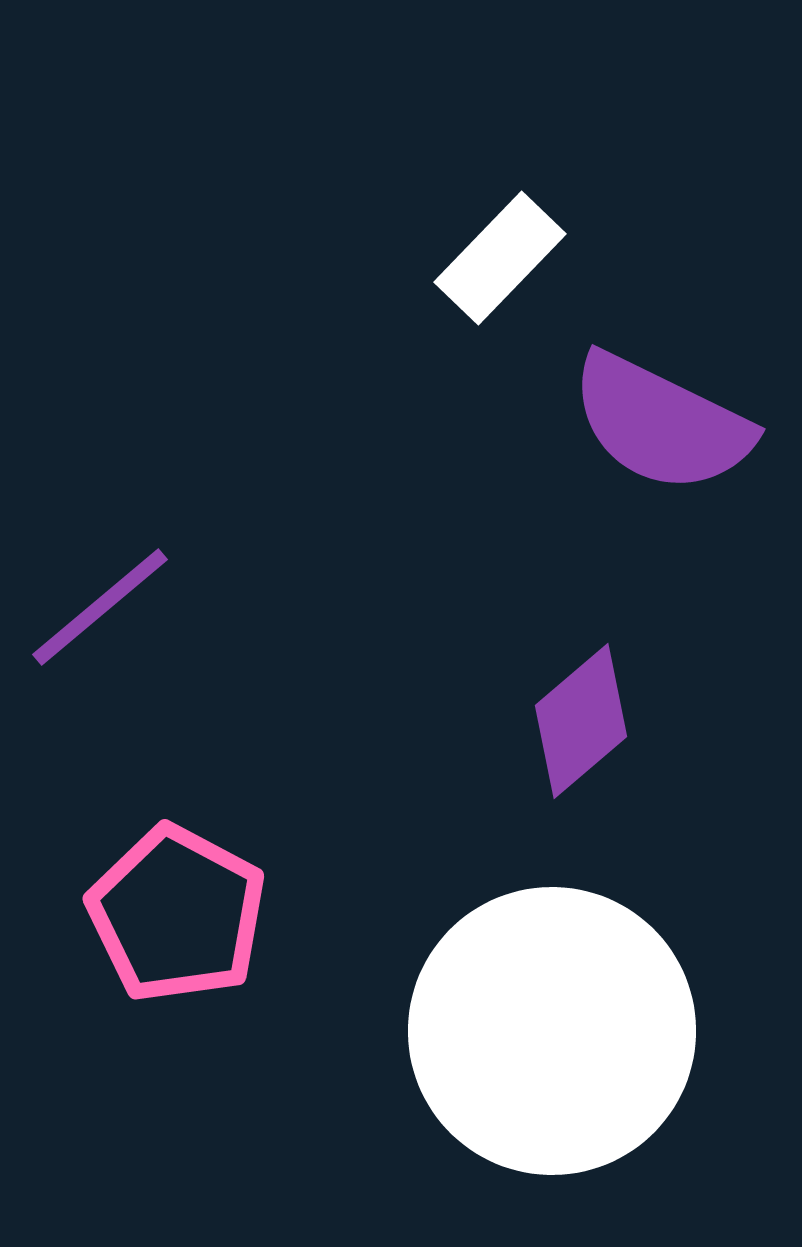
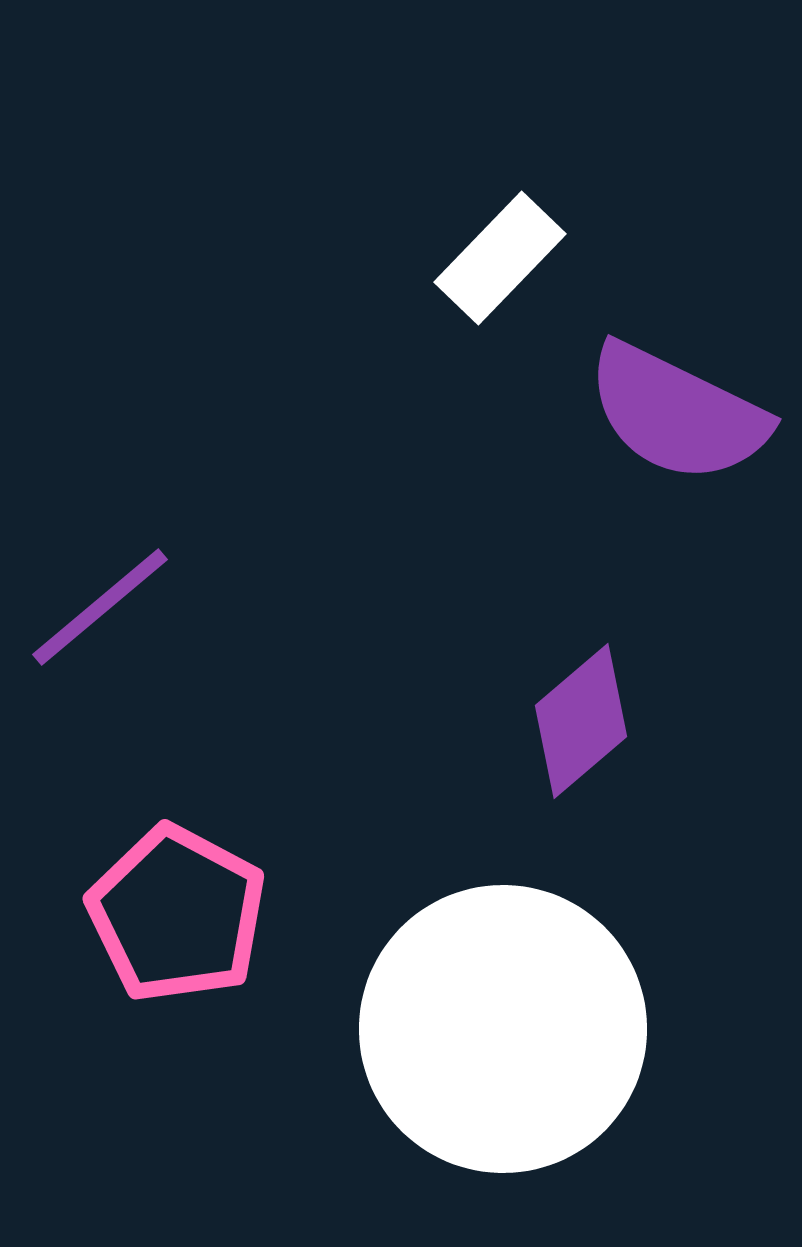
purple semicircle: moved 16 px right, 10 px up
white circle: moved 49 px left, 2 px up
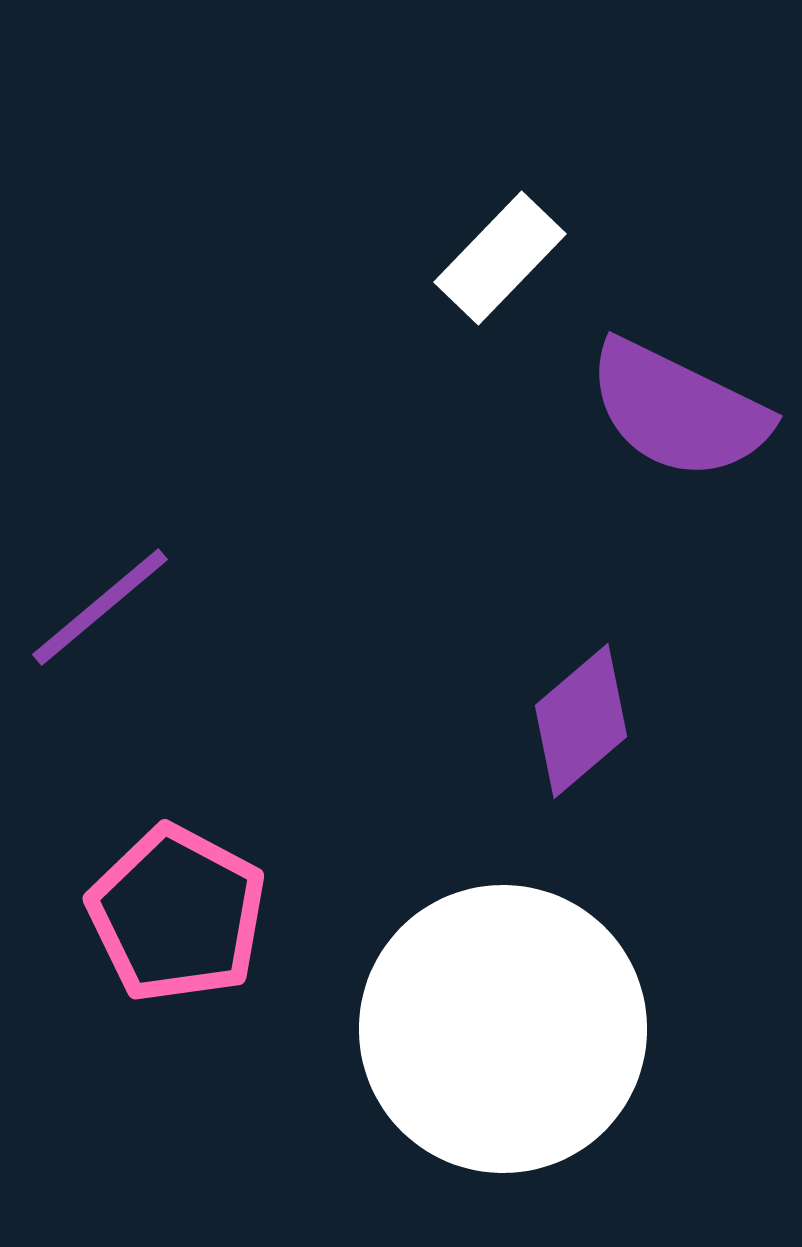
purple semicircle: moved 1 px right, 3 px up
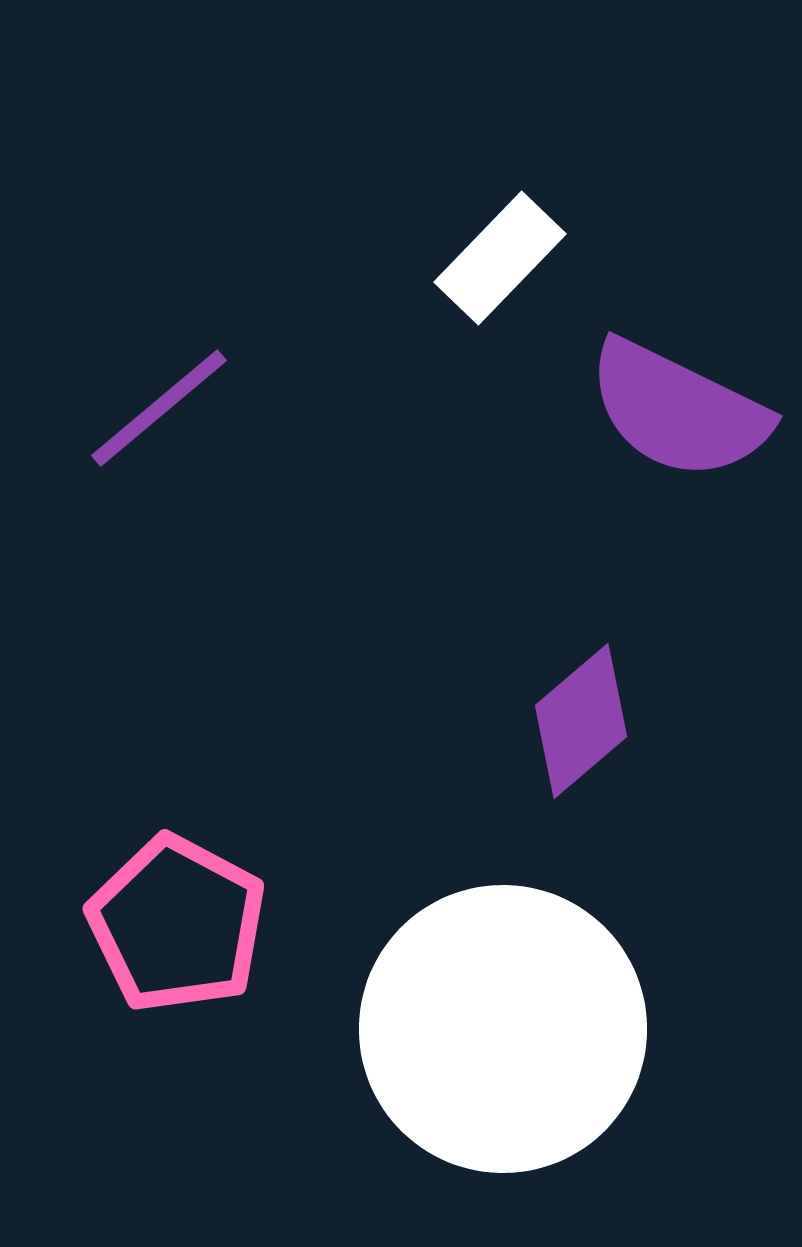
purple line: moved 59 px right, 199 px up
pink pentagon: moved 10 px down
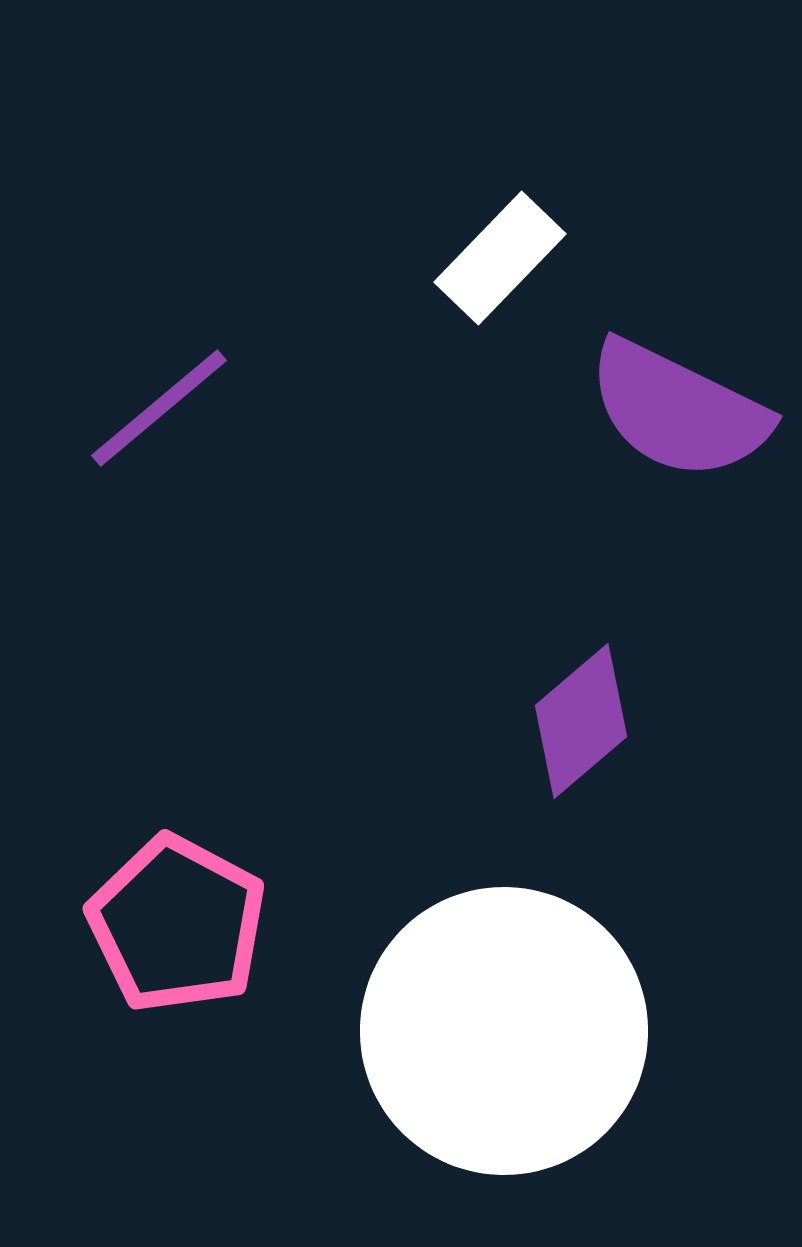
white circle: moved 1 px right, 2 px down
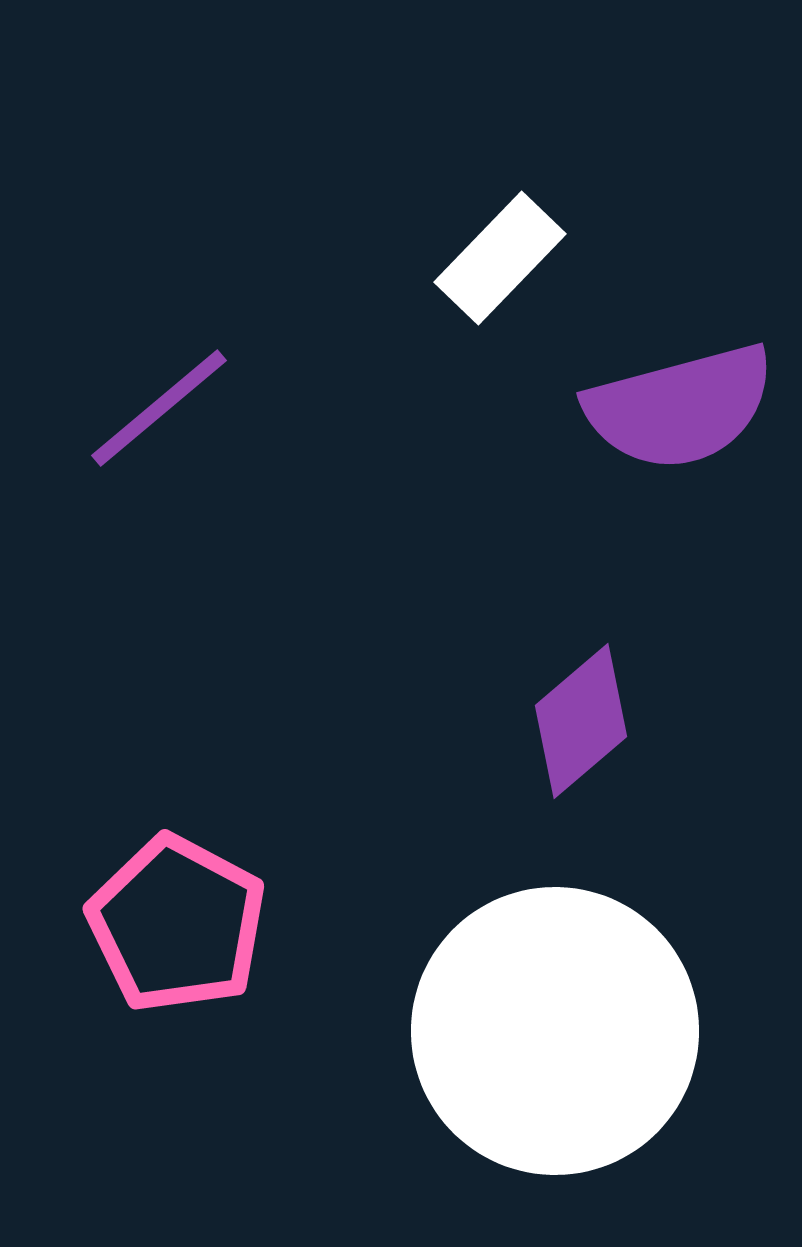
purple semicircle: moved 2 px right, 3 px up; rotated 41 degrees counterclockwise
white circle: moved 51 px right
